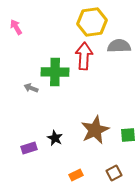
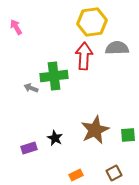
gray semicircle: moved 2 px left, 2 px down
green cross: moved 1 px left, 4 px down; rotated 8 degrees counterclockwise
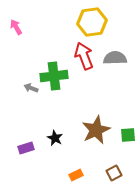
gray semicircle: moved 2 px left, 10 px down
red arrow: rotated 24 degrees counterclockwise
brown star: moved 1 px right
purple rectangle: moved 3 px left
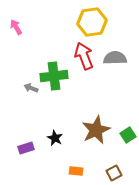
green square: rotated 28 degrees counterclockwise
orange rectangle: moved 4 px up; rotated 32 degrees clockwise
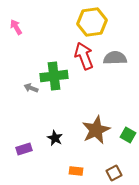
green square: rotated 28 degrees counterclockwise
purple rectangle: moved 2 px left, 1 px down
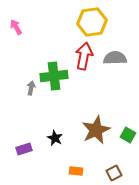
red arrow: rotated 32 degrees clockwise
gray arrow: rotated 80 degrees clockwise
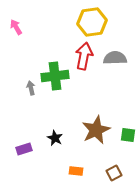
green cross: moved 1 px right
gray arrow: rotated 24 degrees counterclockwise
green square: rotated 21 degrees counterclockwise
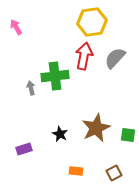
gray semicircle: rotated 45 degrees counterclockwise
brown star: moved 2 px up
black star: moved 5 px right, 4 px up
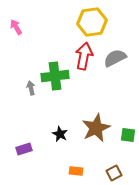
gray semicircle: rotated 20 degrees clockwise
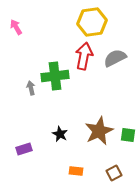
brown star: moved 3 px right, 3 px down
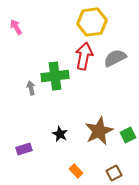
green square: rotated 35 degrees counterclockwise
orange rectangle: rotated 40 degrees clockwise
